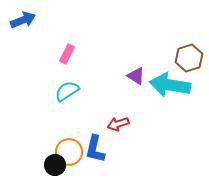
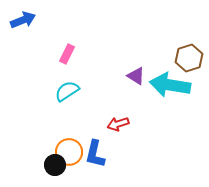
blue L-shape: moved 5 px down
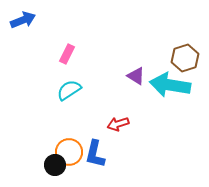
brown hexagon: moved 4 px left
cyan semicircle: moved 2 px right, 1 px up
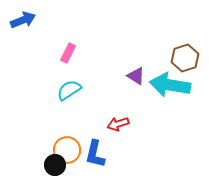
pink rectangle: moved 1 px right, 1 px up
orange circle: moved 2 px left, 2 px up
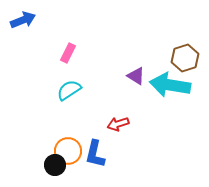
orange circle: moved 1 px right, 1 px down
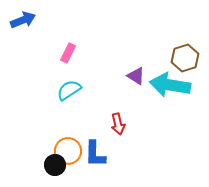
red arrow: rotated 85 degrees counterclockwise
blue L-shape: rotated 12 degrees counterclockwise
